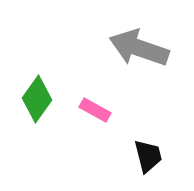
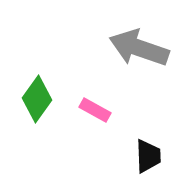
black trapezoid: rotated 12 degrees clockwise
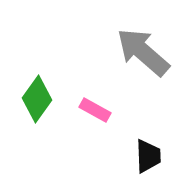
gray arrow: moved 4 px right, 4 px down; rotated 22 degrees clockwise
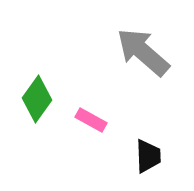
pink rectangle: moved 4 px left, 10 px down
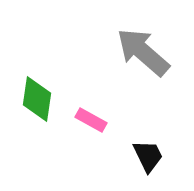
green diamond: rotated 27 degrees counterclockwise
black trapezoid: rotated 24 degrees counterclockwise
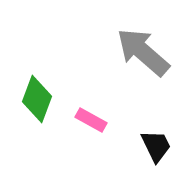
green diamond: rotated 12 degrees clockwise
black trapezoid: moved 8 px right, 10 px up
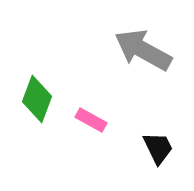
gray arrow: moved 2 px up; rotated 12 degrees counterclockwise
black trapezoid: moved 2 px right, 2 px down
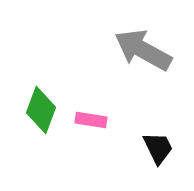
green diamond: moved 4 px right, 11 px down
pink rectangle: rotated 20 degrees counterclockwise
